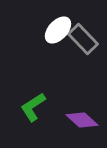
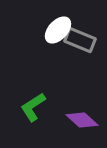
gray rectangle: moved 3 px left, 1 px down; rotated 24 degrees counterclockwise
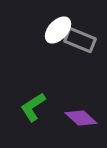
purple diamond: moved 1 px left, 2 px up
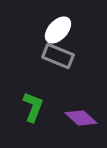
gray rectangle: moved 22 px left, 16 px down
green L-shape: rotated 144 degrees clockwise
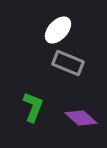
gray rectangle: moved 10 px right, 7 px down
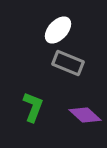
purple diamond: moved 4 px right, 3 px up
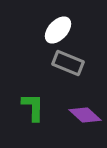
green L-shape: rotated 20 degrees counterclockwise
